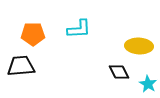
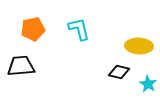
cyan L-shape: rotated 100 degrees counterclockwise
orange pentagon: moved 5 px up; rotated 10 degrees counterclockwise
black diamond: rotated 50 degrees counterclockwise
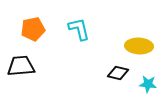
black diamond: moved 1 px left, 1 px down
cyan star: rotated 24 degrees counterclockwise
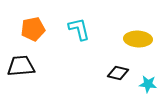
yellow ellipse: moved 1 px left, 7 px up
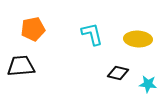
cyan L-shape: moved 13 px right, 5 px down
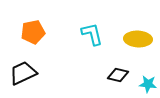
orange pentagon: moved 3 px down
black trapezoid: moved 2 px right, 7 px down; rotated 20 degrees counterclockwise
black diamond: moved 2 px down
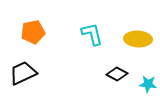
black diamond: moved 1 px left, 1 px up; rotated 15 degrees clockwise
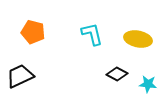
orange pentagon: rotated 25 degrees clockwise
yellow ellipse: rotated 8 degrees clockwise
black trapezoid: moved 3 px left, 3 px down
